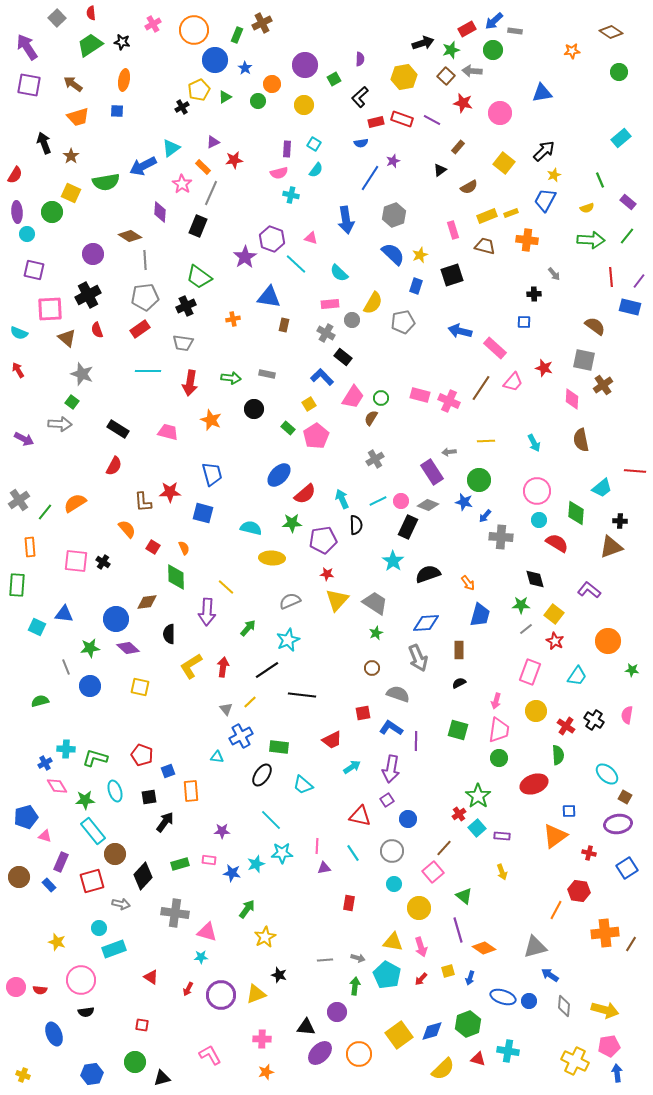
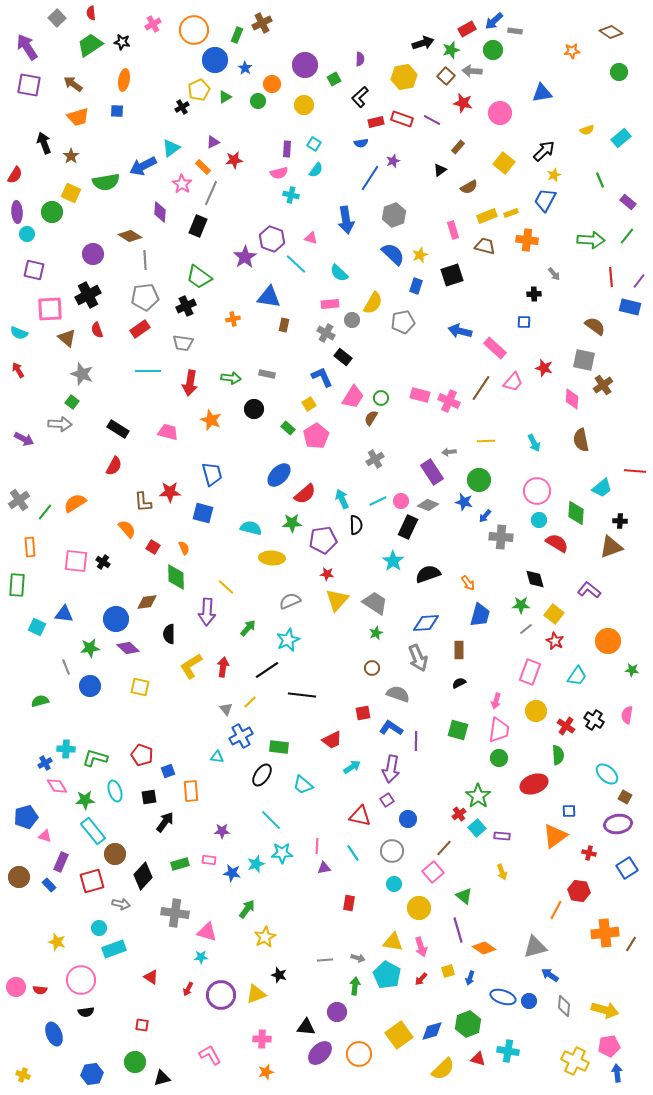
yellow semicircle at (587, 208): moved 78 px up
blue L-shape at (322, 377): rotated 20 degrees clockwise
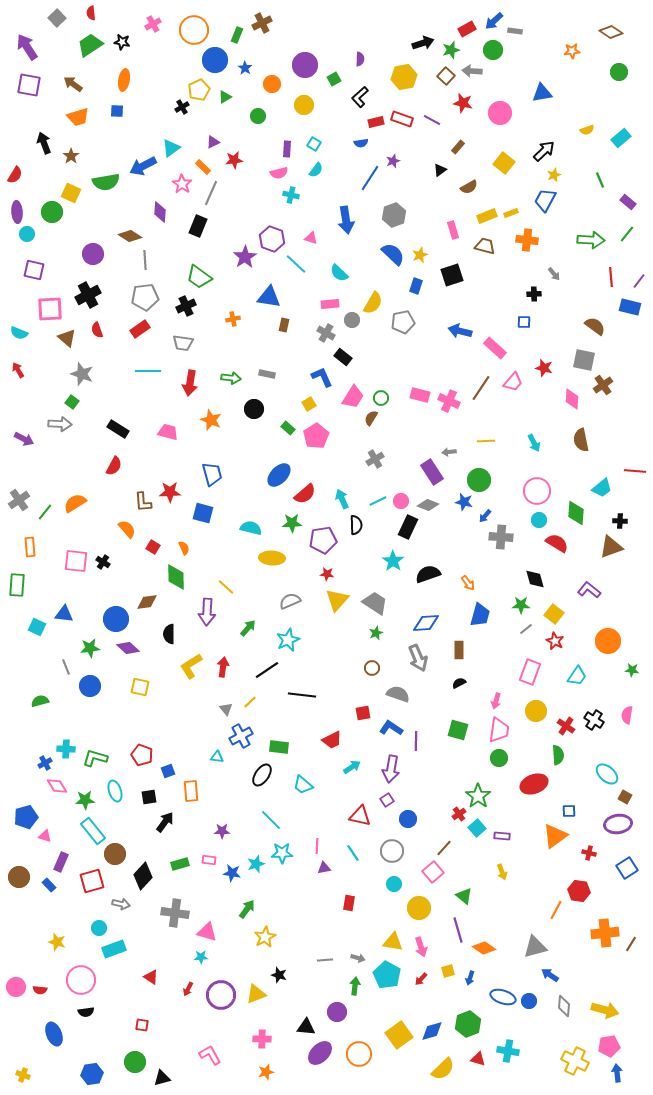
green circle at (258, 101): moved 15 px down
green line at (627, 236): moved 2 px up
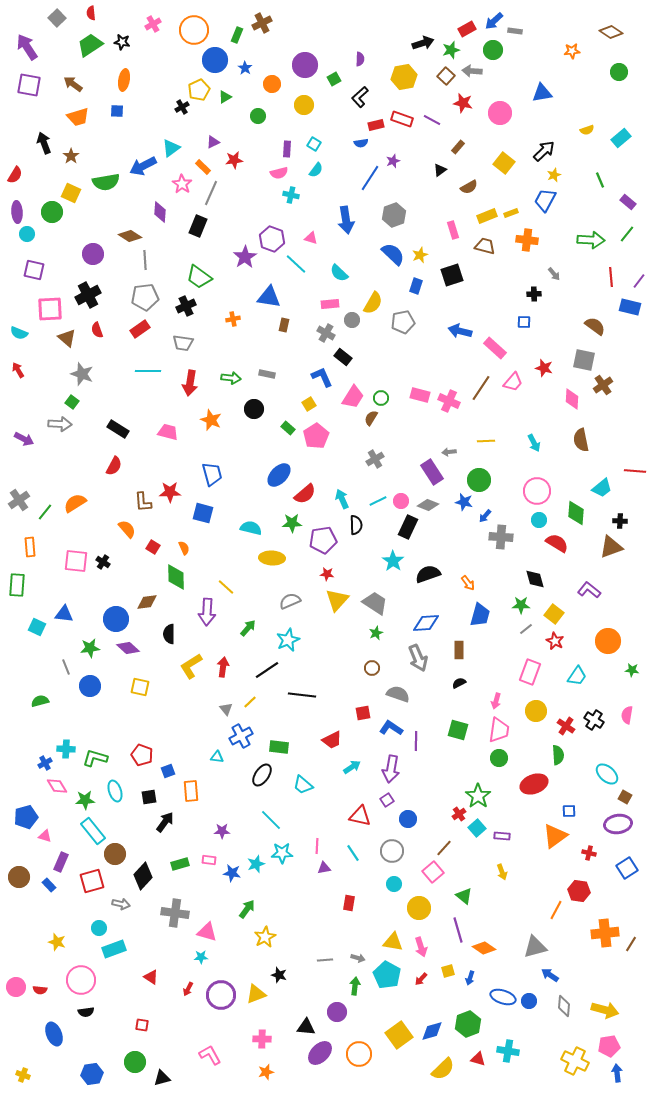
red rectangle at (376, 122): moved 3 px down
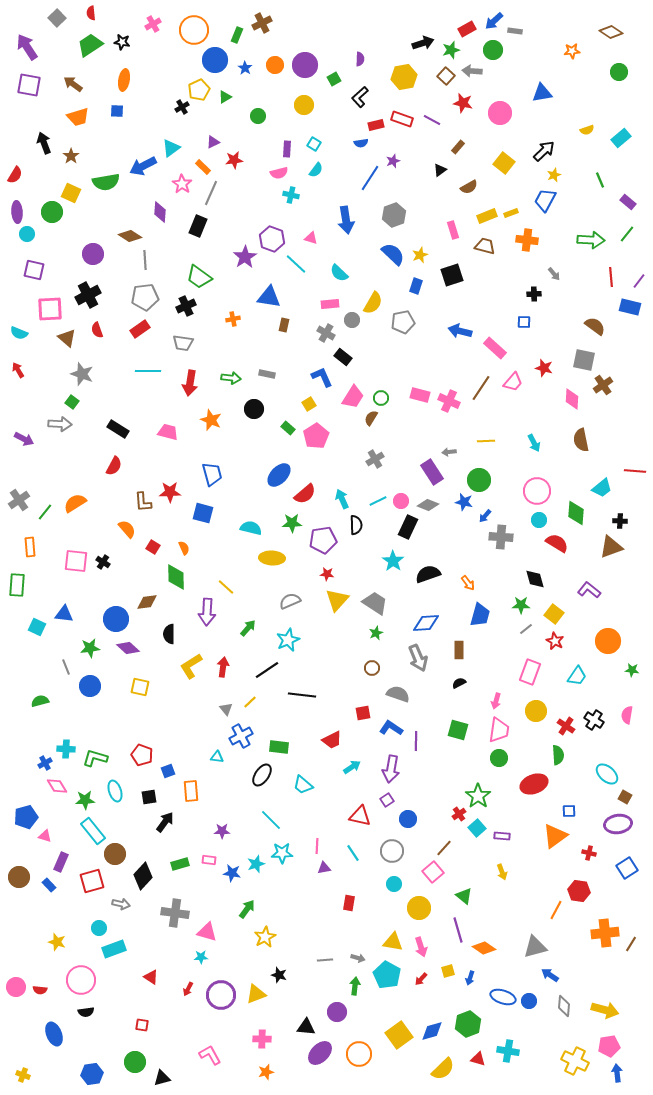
orange circle at (272, 84): moved 3 px right, 19 px up
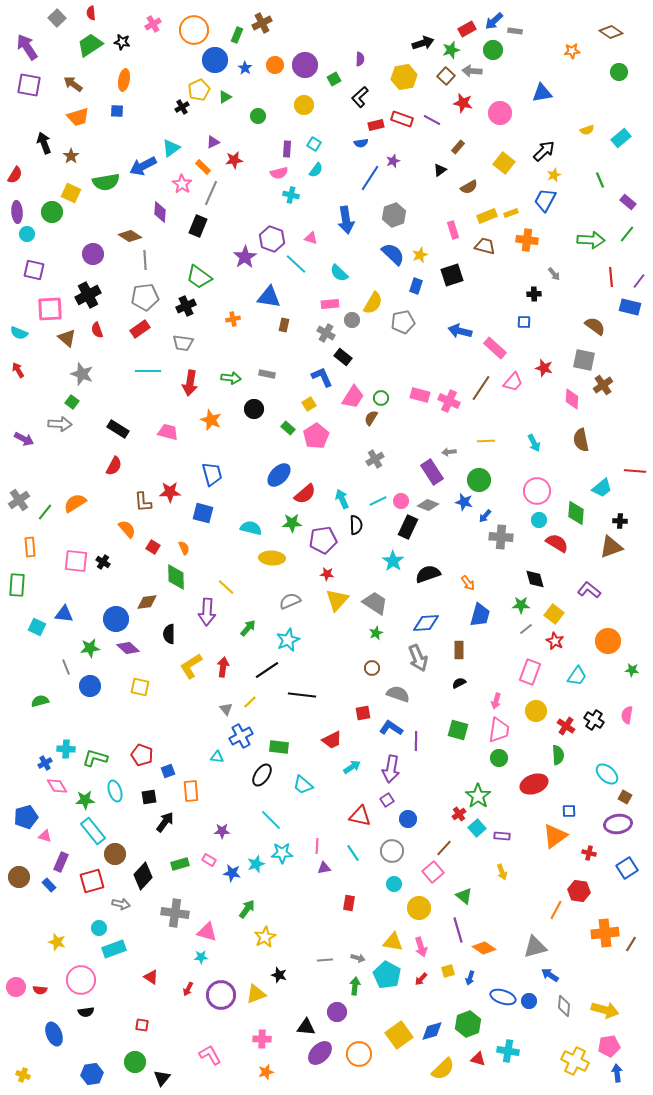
pink rectangle at (209, 860): rotated 24 degrees clockwise
black triangle at (162, 1078): rotated 36 degrees counterclockwise
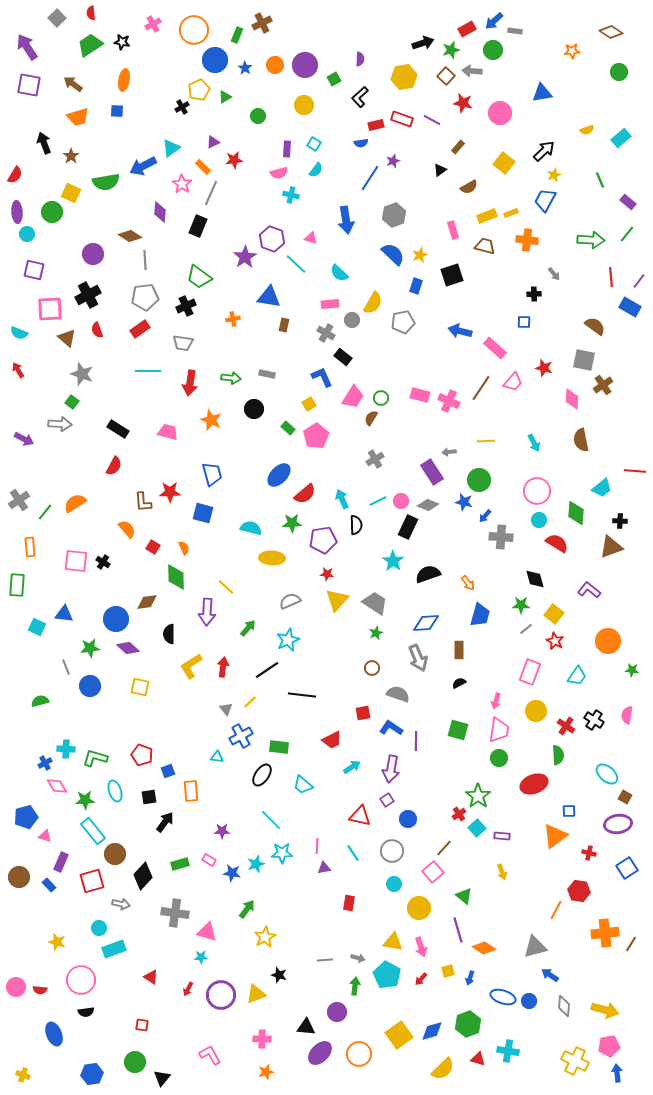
blue rectangle at (630, 307): rotated 15 degrees clockwise
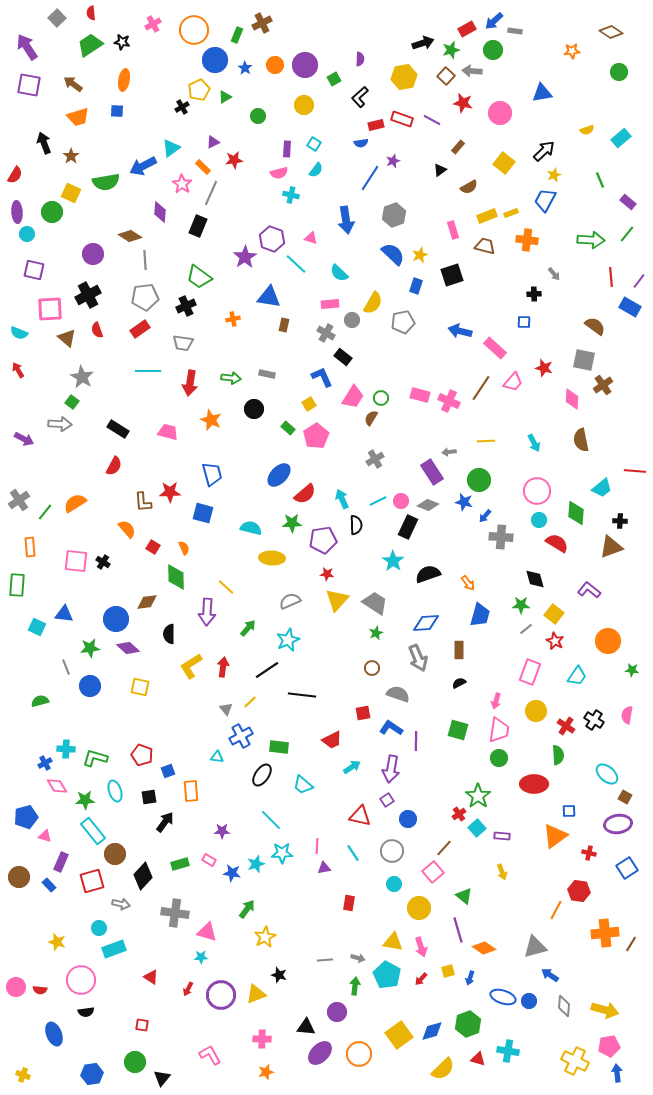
gray star at (82, 374): moved 3 px down; rotated 10 degrees clockwise
red ellipse at (534, 784): rotated 20 degrees clockwise
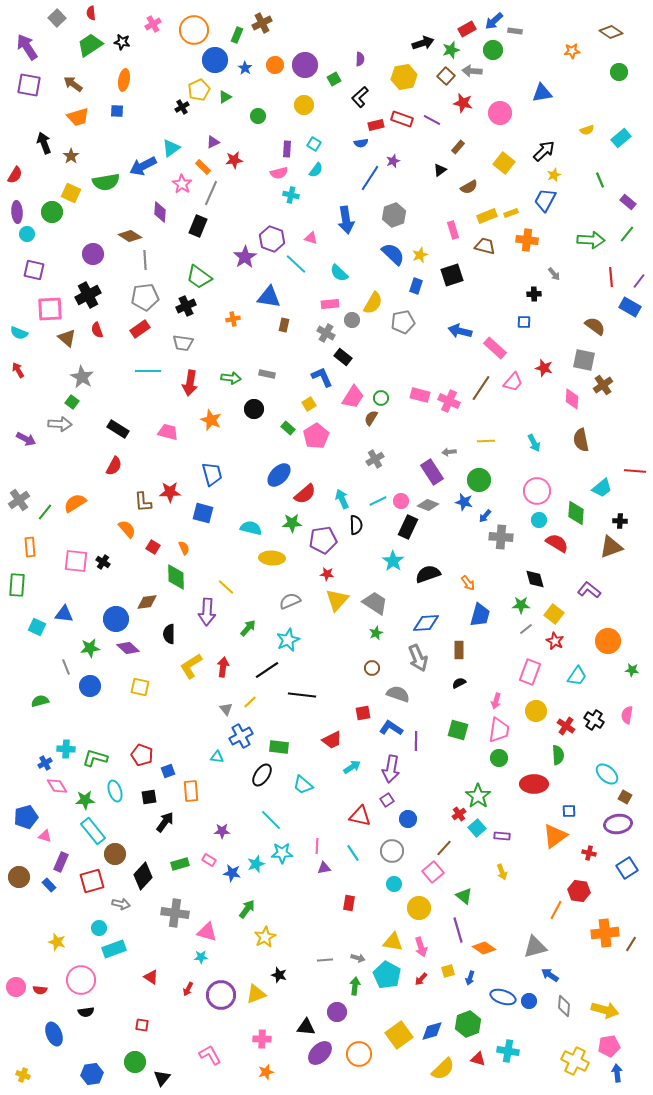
purple arrow at (24, 439): moved 2 px right
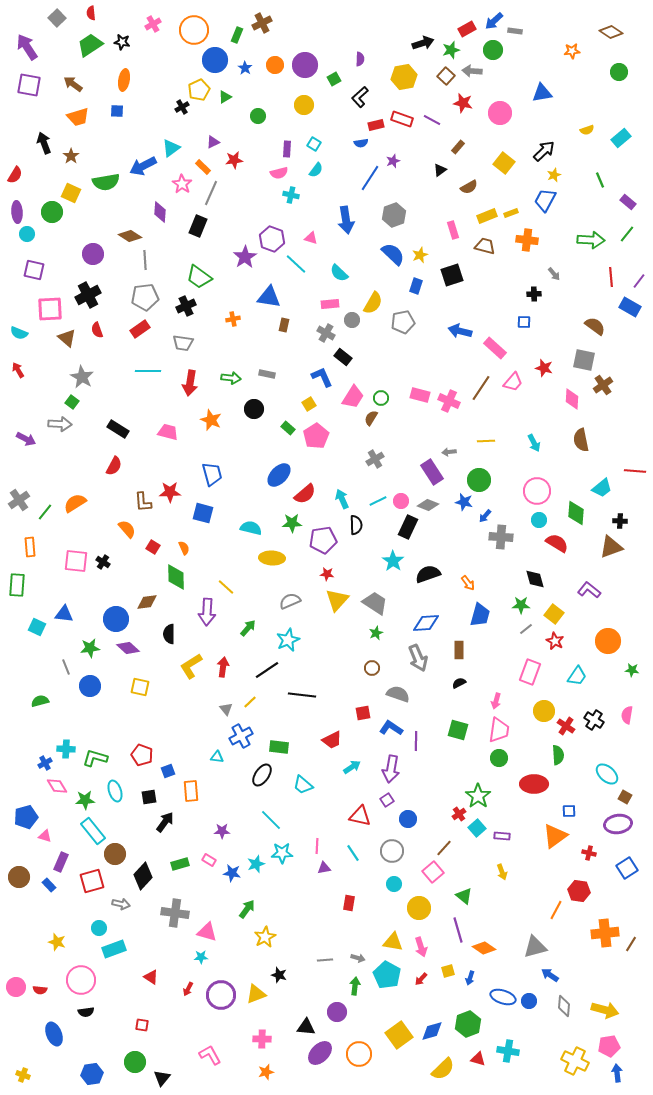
yellow circle at (536, 711): moved 8 px right
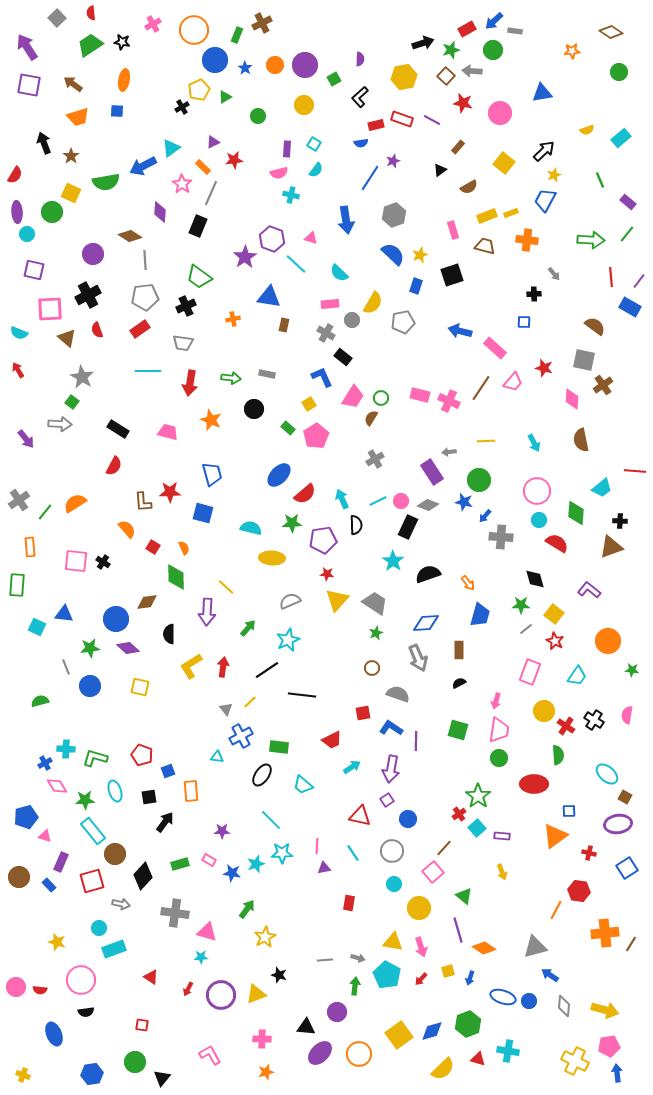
purple arrow at (26, 439): rotated 24 degrees clockwise
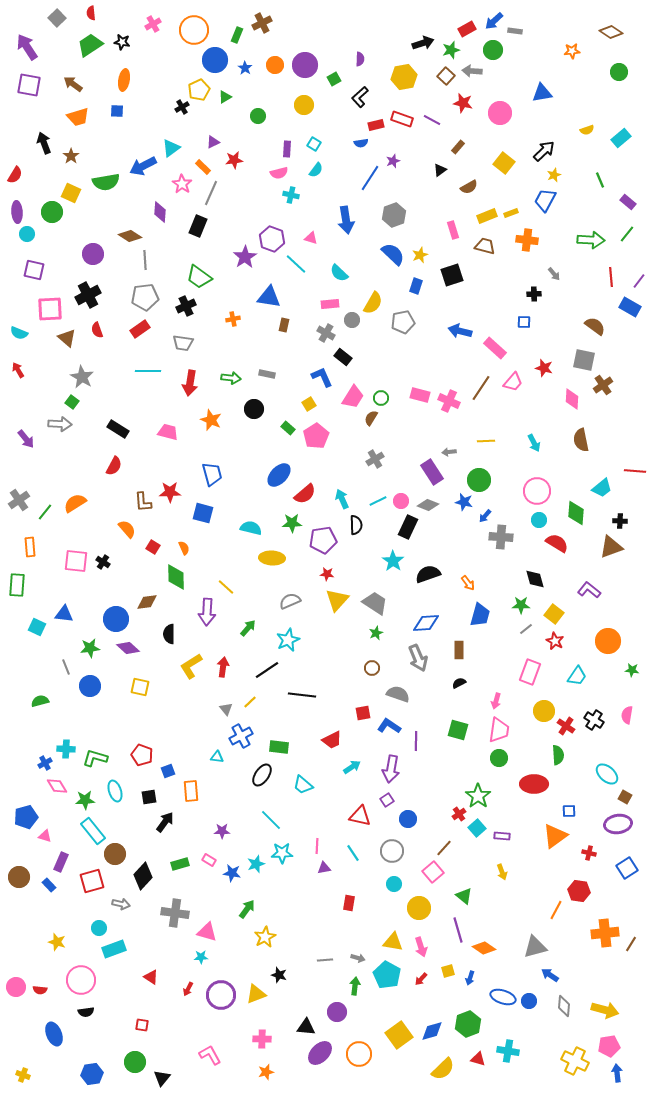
blue L-shape at (391, 728): moved 2 px left, 2 px up
